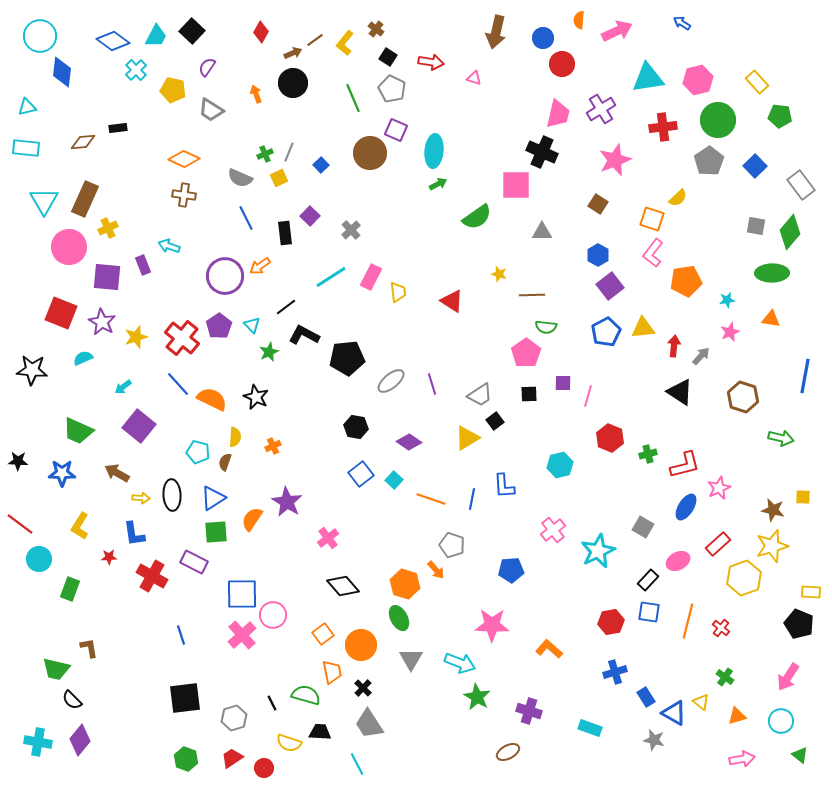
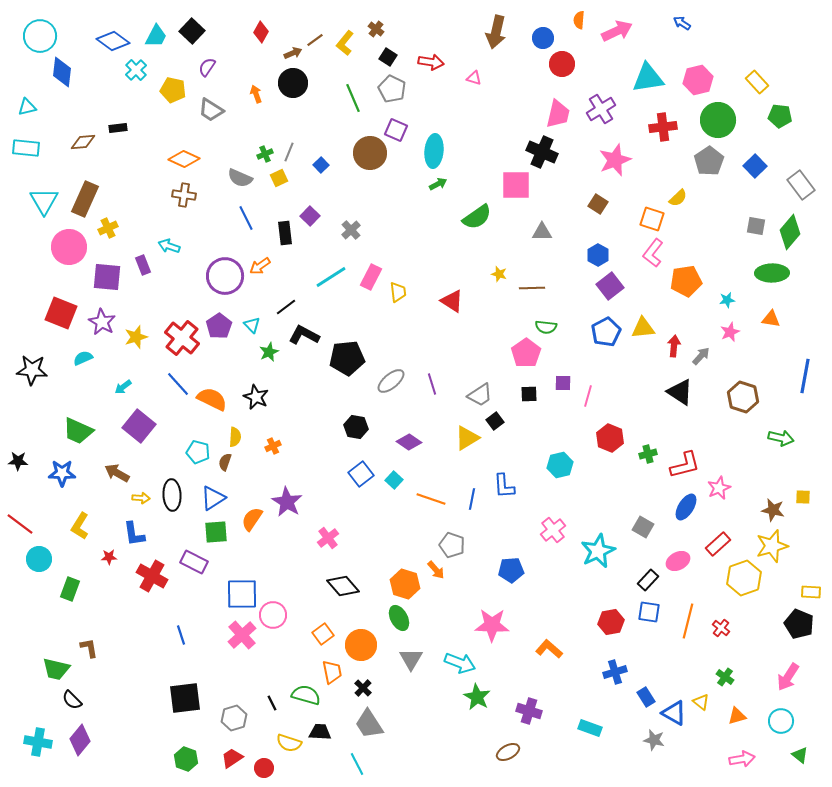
brown line at (532, 295): moved 7 px up
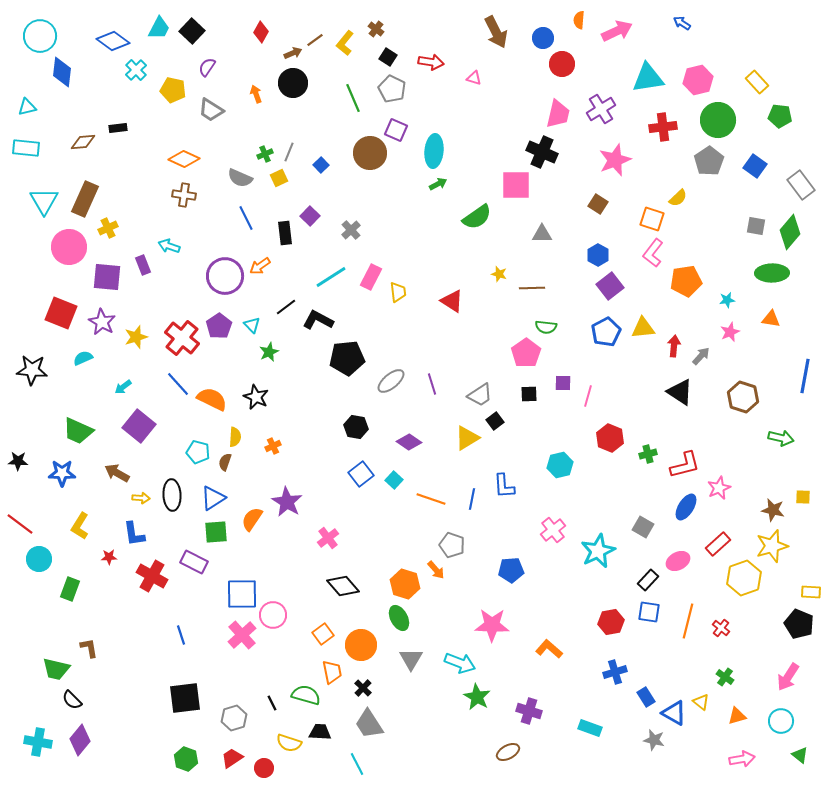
brown arrow at (496, 32): rotated 40 degrees counterclockwise
cyan trapezoid at (156, 36): moved 3 px right, 8 px up
blue square at (755, 166): rotated 10 degrees counterclockwise
gray triangle at (542, 232): moved 2 px down
black L-shape at (304, 335): moved 14 px right, 15 px up
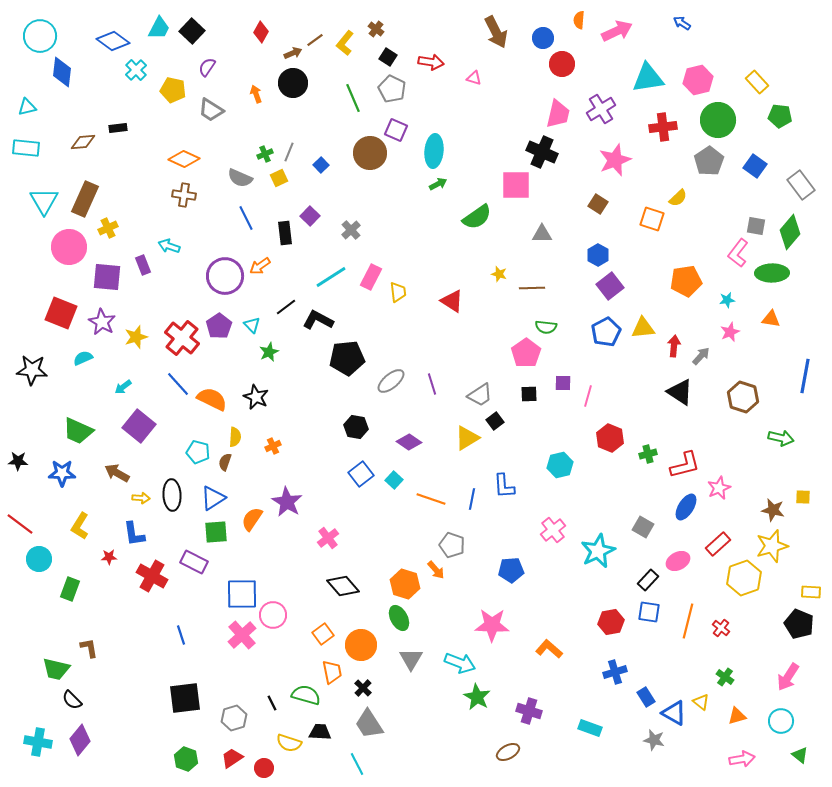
pink L-shape at (653, 253): moved 85 px right
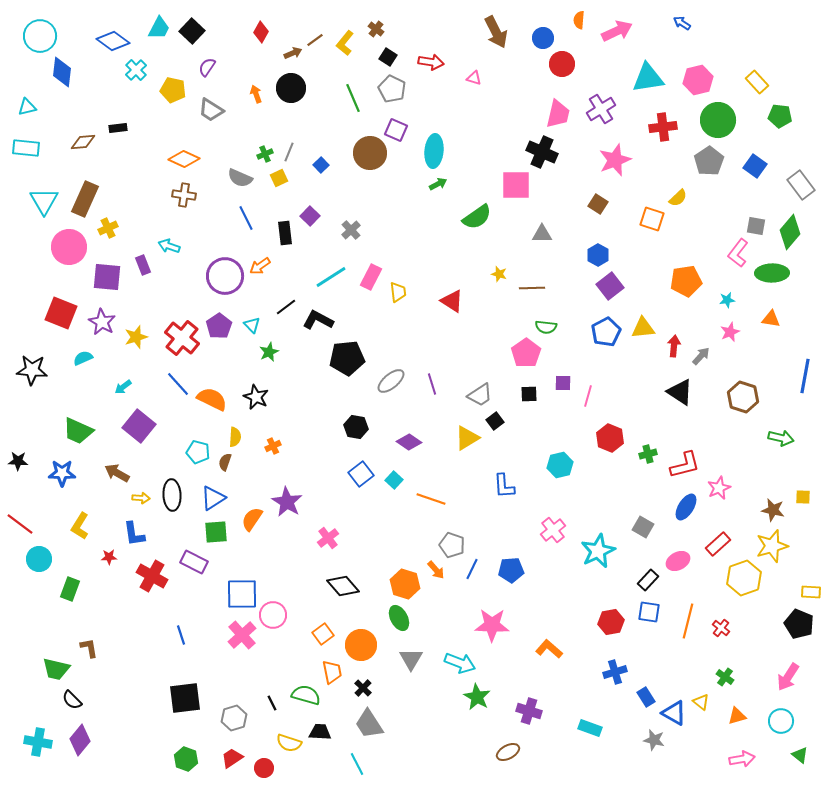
black circle at (293, 83): moved 2 px left, 5 px down
blue line at (472, 499): moved 70 px down; rotated 15 degrees clockwise
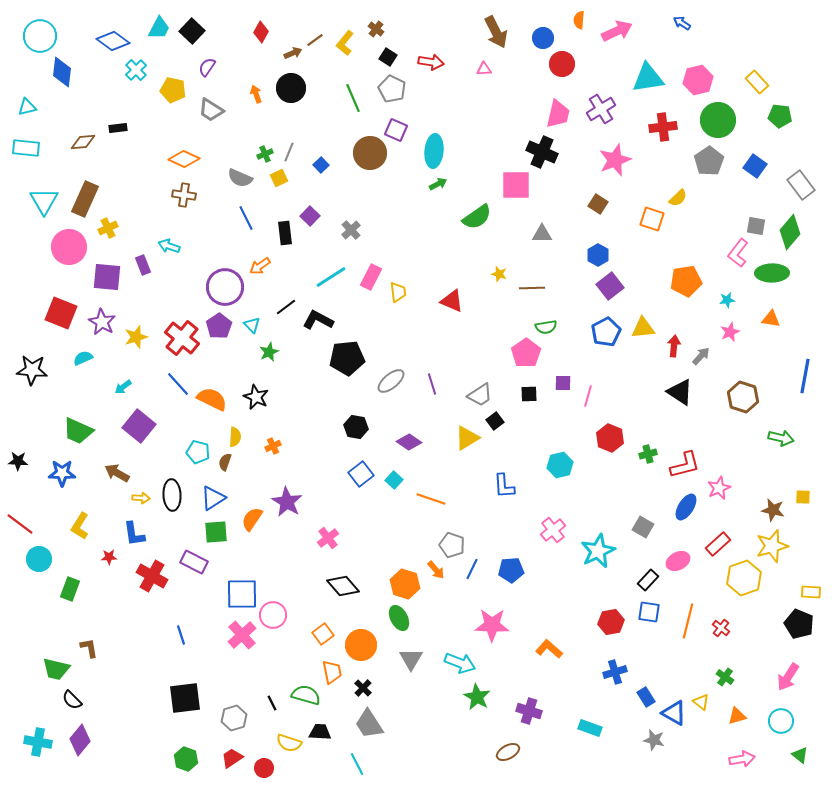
pink triangle at (474, 78): moved 10 px right, 9 px up; rotated 21 degrees counterclockwise
purple circle at (225, 276): moved 11 px down
red triangle at (452, 301): rotated 10 degrees counterclockwise
green semicircle at (546, 327): rotated 15 degrees counterclockwise
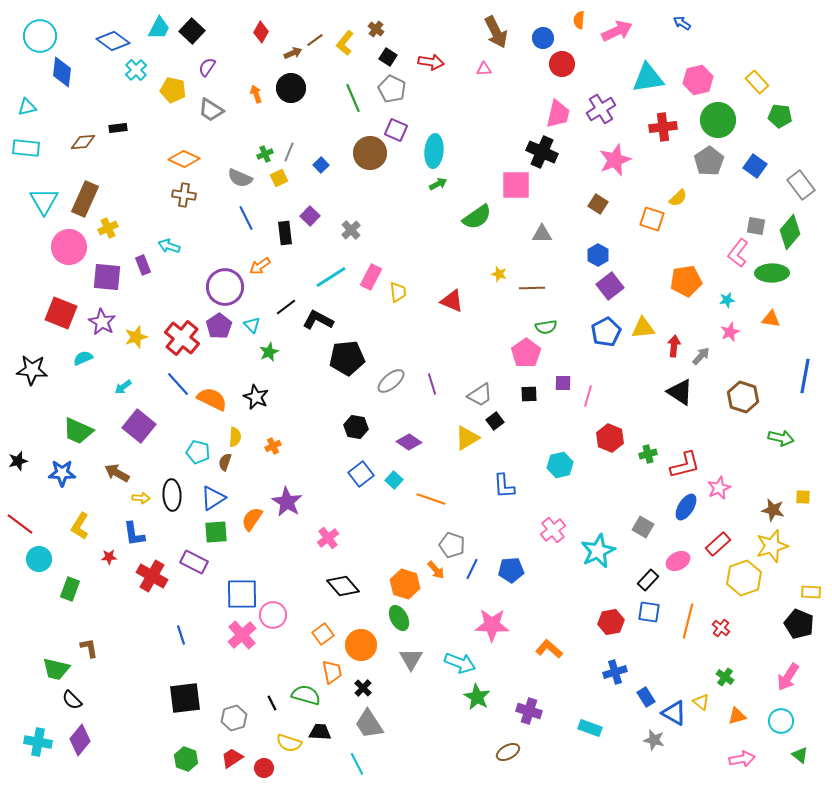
black star at (18, 461): rotated 18 degrees counterclockwise
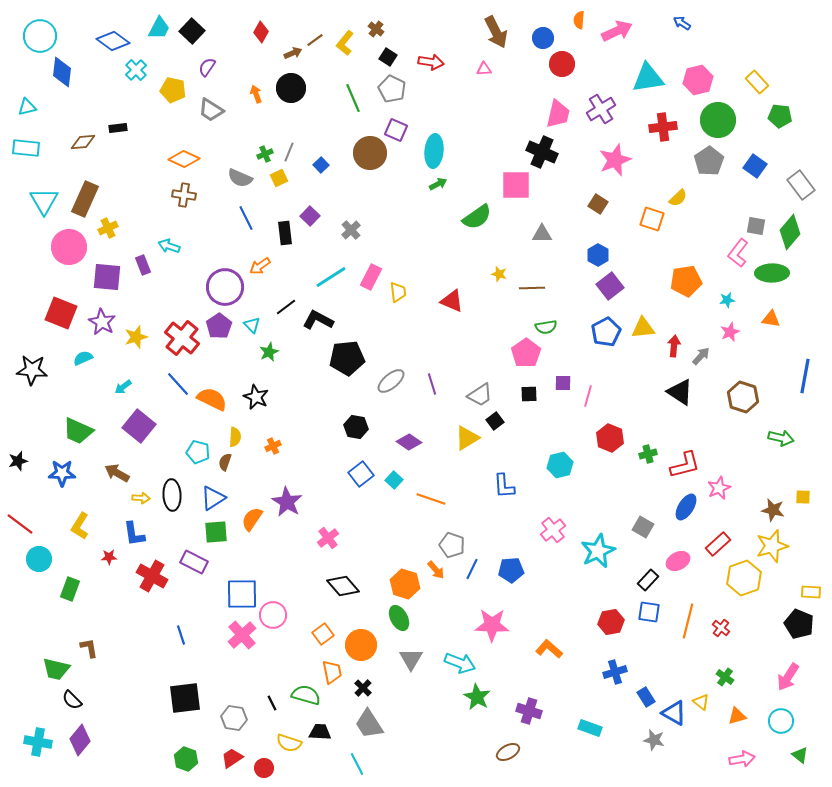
gray hexagon at (234, 718): rotated 25 degrees clockwise
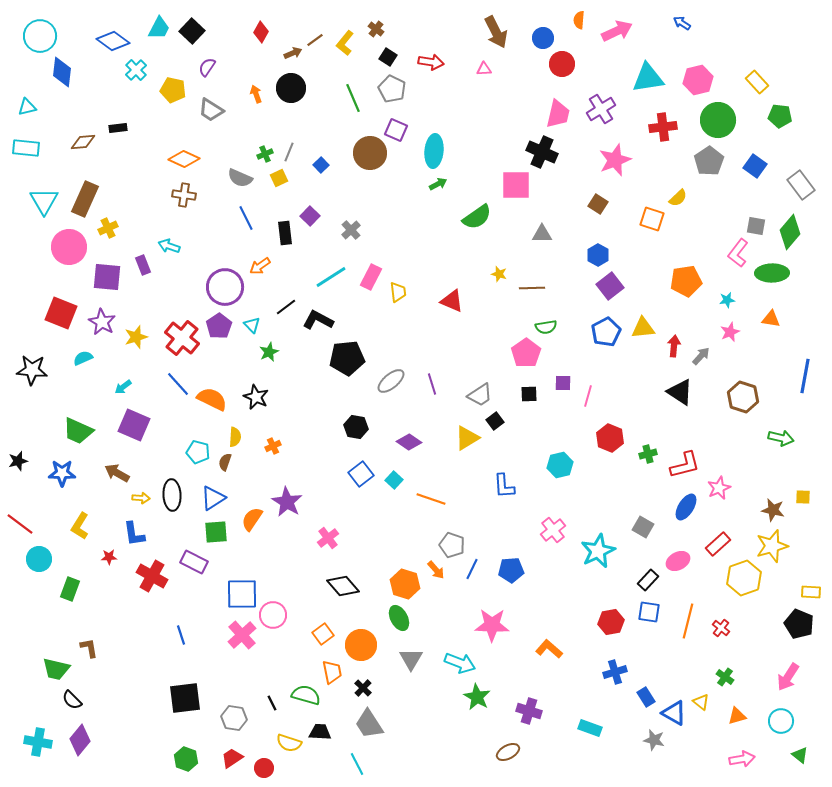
purple square at (139, 426): moved 5 px left, 1 px up; rotated 16 degrees counterclockwise
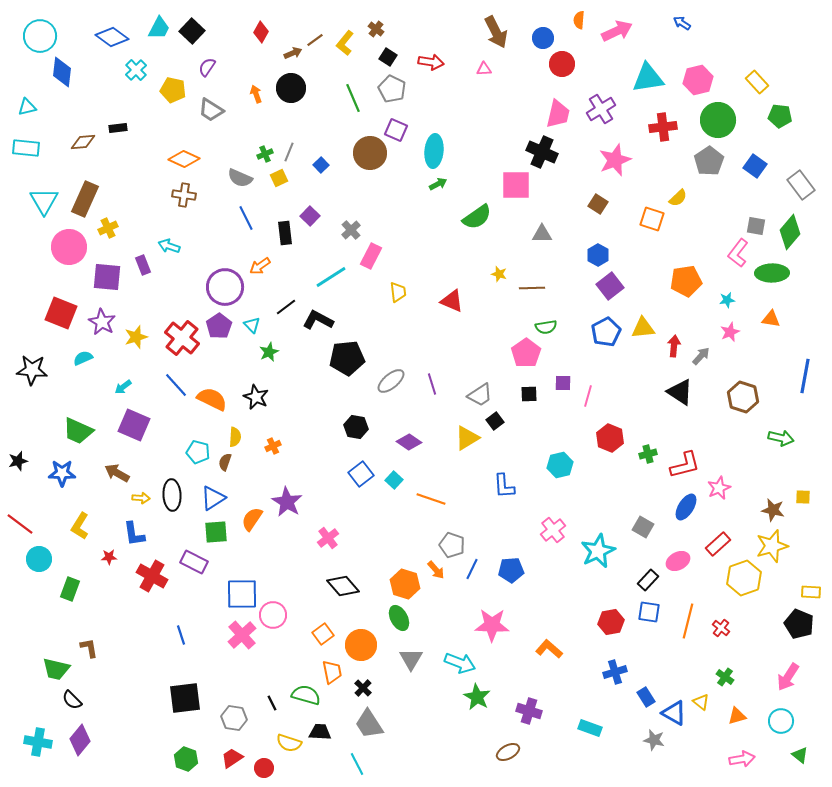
blue diamond at (113, 41): moved 1 px left, 4 px up
pink rectangle at (371, 277): moved 21 px up
blue line at (178, 384): moved 2 px left, 1 px down
